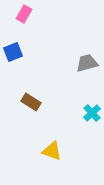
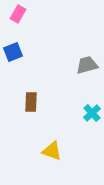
pink rectangle: moved 6 px left
gray trapezoid: moved 2 px down
brown rectangle: rotated 60 degrees clockwise
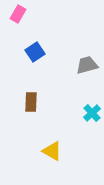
blue square: moved 22 px right; rotated 12 degrees counterclockwise
yellow triangle: rotated 10 degrees clockwise
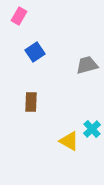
pink rectangle: moved 1 px right, 2 px down
cyan cross: moved 16 px down
yellow triangle: moved 17 px right, 10 px up
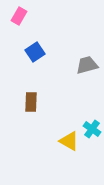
cyan cross: rotated 12 degrees counterclockwise
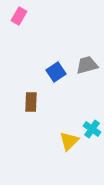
blue square: moved 21 px right, 20 px down
yellow triangle: rotated 45 degrees clockwise
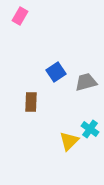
pink rectangle: moved 1 px right
gray trapezoid: moved 1 px left, 17 px down
cyan cross: moved 2 px left
